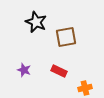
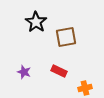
black star: rotated 10 degrees clockwise
purple star: moved 2 px down
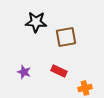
black star: rotated 30 degrees counterclockwise
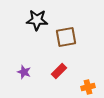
black star: moved 1 px right, 2 px up
red rectangle: rotated 70 degrees counterclockwise
orange cross: moved 3 px right, 1 px up
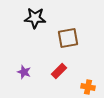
black star: moved 2 px left, 2 px up
brown square: moved 2 px right, 1 px down
orange cross: rotated 24 degrees clockwise
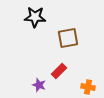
black star: moved 1 px up
purple star: moved 15 px right, 13 px down
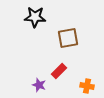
orange cross: moved 1 px left, 1 px up
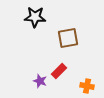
purple star: moved 1 px right, 4 px up
